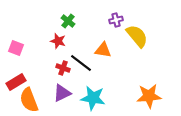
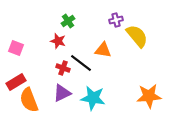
green cross: rotated 16 degrees clockwise
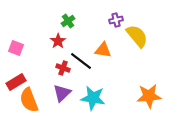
red star: rotated 21 degrees clockwise
black line: moved 2 px up
purple triangle: rotated 18 degrees counterclockwise
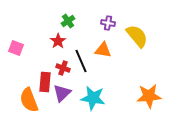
purple cross: moved 8 px left, 3 px down; rotated 24 degrees clockwise
black line: rotated 30 degrees clockwise
red rectangle: moved 29 px right; rotated 54 degrees counterclockwise
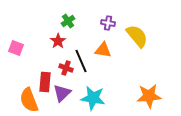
red cross: moved 3 px right
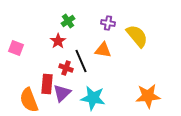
red rectangle: moved 2 px right, 2 px down
orange star: moved 1 px left
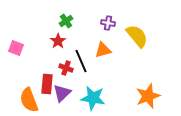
green cross: moved 2 px left
orange triangle: rotated 24 degrees counterclockwise
orange star: rotated 15 degrees counterclockwise
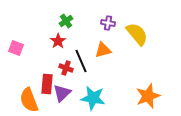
yellow semicircle: moved 2 px up
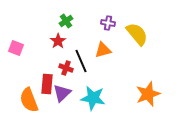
orange star: moved 2 px up
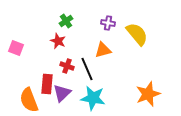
red star: rotated 14 degrees counterclockwise
black line: moved 6 px right, 8 px down
red cross: moved 1 px right, 2 px up
